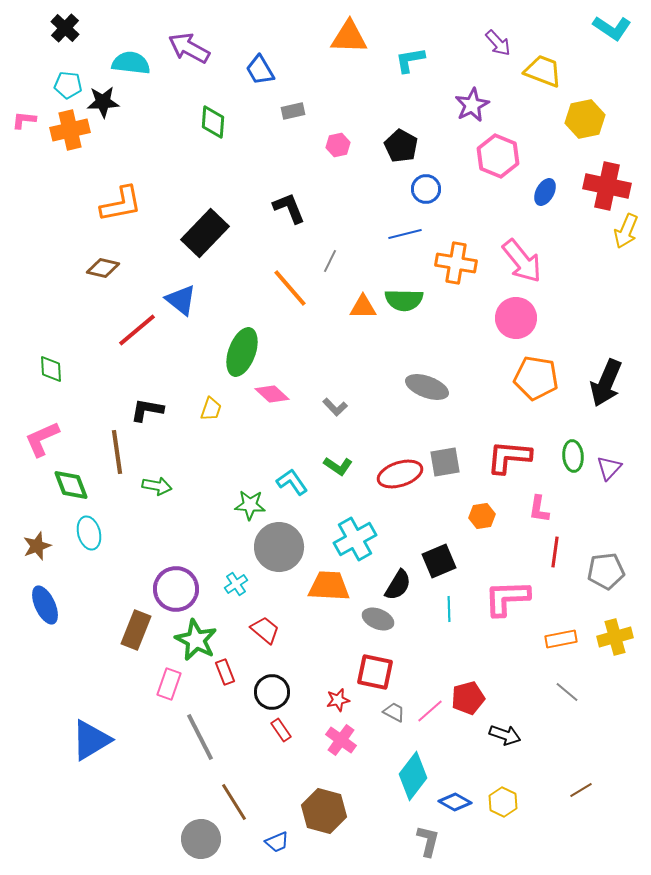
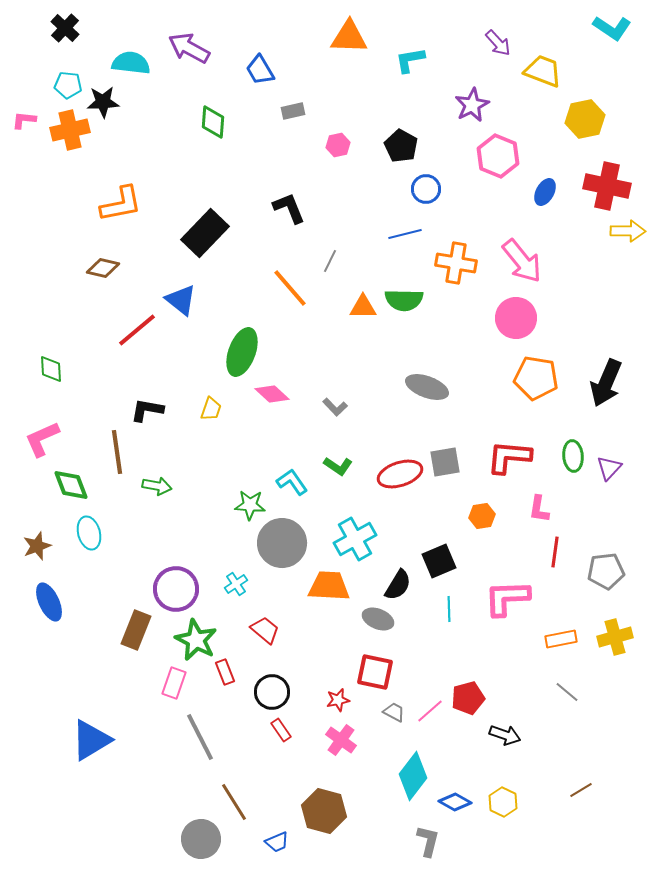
yellow arrow at (626, 231): moved 2 px right; rotated 112 degrees counterclockwise
gray circle at (279, 547): moved 3 px right, 4 px up
blue ellipse at (45, 605): moved 4 px right, 3 px up
pink rectangle at (169, 684): moved 5 px right, 1 px up
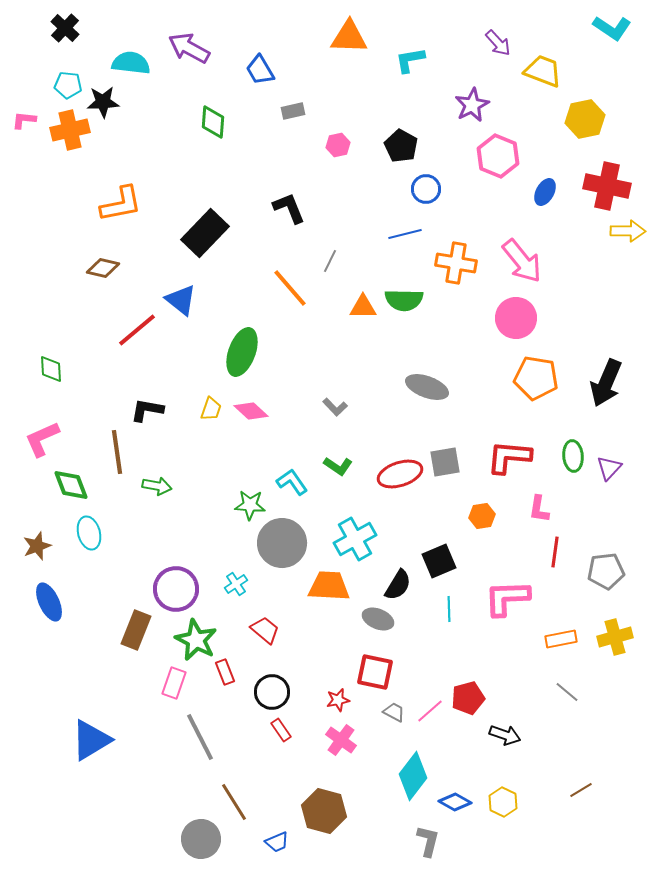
pink diamond at (272, 394): moved 21 px left, 17 px down
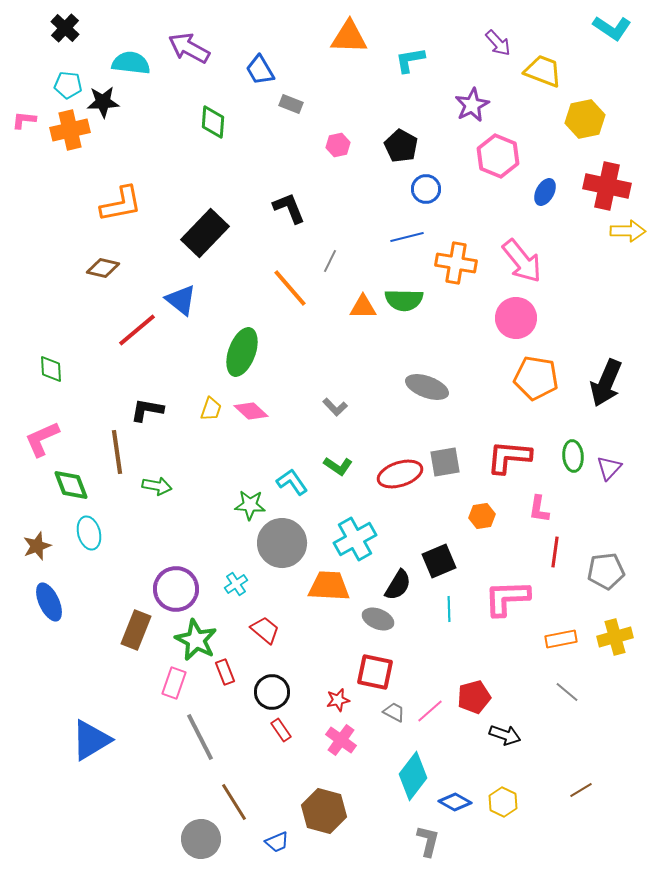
gray rectangle at (293, 111): moved 2 px left, 7 px up; rotated 35 degrees clockwise
blue line at (405, 234): moved 2 px right, 3 px down
red pentagon at (468, 698): moved 6 px right, 1 px up
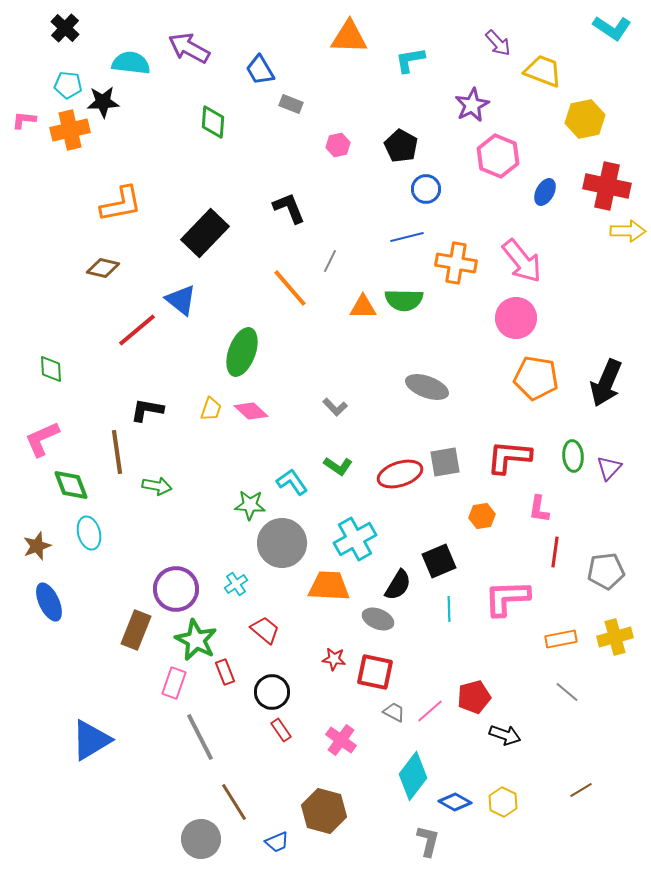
red star at (338, 700): moved 4 px left, 41 px up; rotated 20 degrees clockwise
